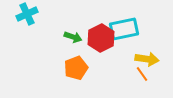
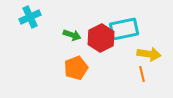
cyan cross: moved 3 px right, 3 px down
green arrow: moved 1 px left, 2 px up
yellow arrow: moved 2 px right, 5 px up
orange line: rotated 21 degrees clockwise
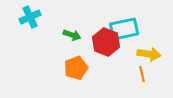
red hexagon: moved 5 px right, 4 px down; rotated 12 degrees counterclockwise
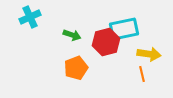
red hexagon: rotated 24 degrees clockwise
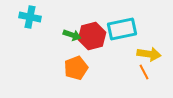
cyan cross: rotated 35 degrees clockwise
cyan rectangle: moved 2 px left
red hexagon: moved 14 px left, 6 px up
orange line: moved 2 px right, 2 px up; rotated 14 degrees counterclockwise
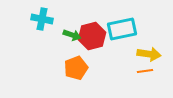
cyan cross: moved 12 px right, 2 px down
orange line: moved 1 px right, 1 px up; rotated 70 degrees counterclockwise
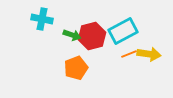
cyan rectangle: moved 1 px right, 2 px down; rotated 16 degrees counterclockwise
orange line: moved 16 px left, 17 px up; rotated 14 degrees counterclockwise
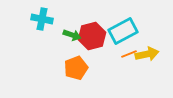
yellow arrow: moved 2 px left; rotated 20 degrees counterclockwise
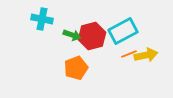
yellow arrow: moved 1 px left, 1 px down
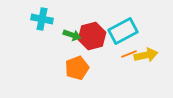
orange pentagon: moved 1 px right
